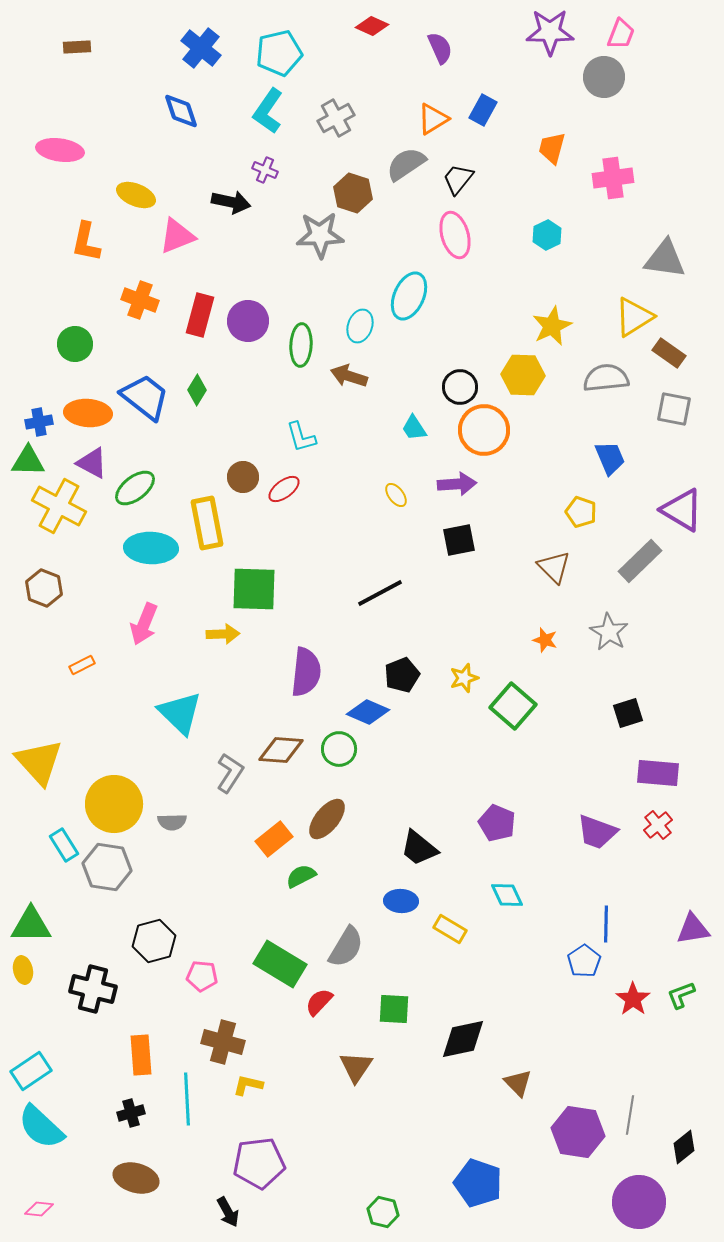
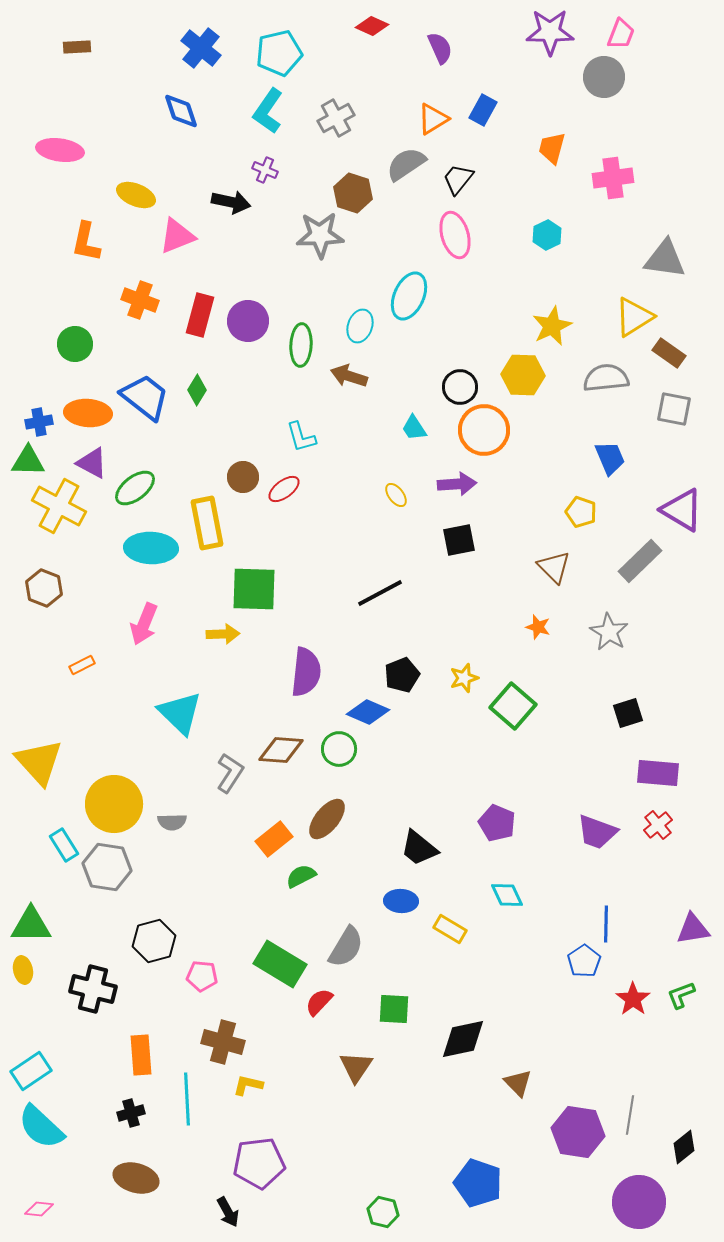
orange star at (545, 640): moved 7 px left, 13 px up
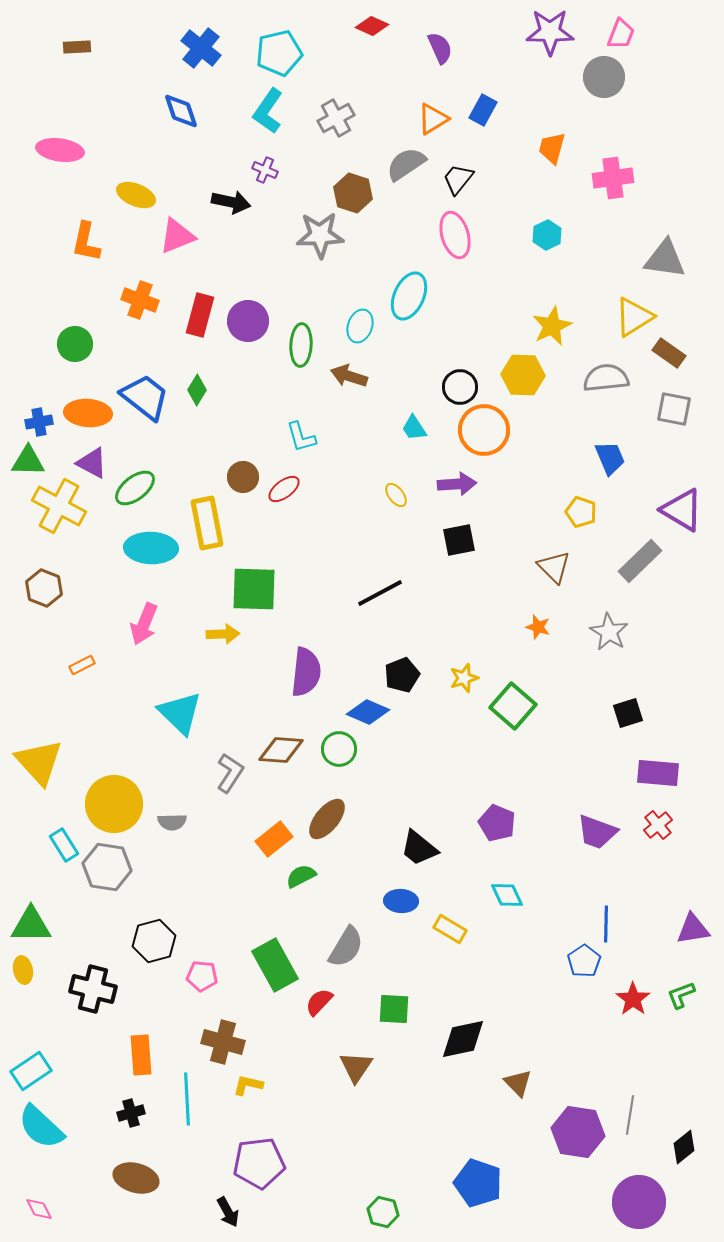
green rectangle at (280, 964): moved 5 px left, 1 px down; rotated 30 degrees clockwise
pink diamond at (39, 1209): rotated 56 degrees clockwise
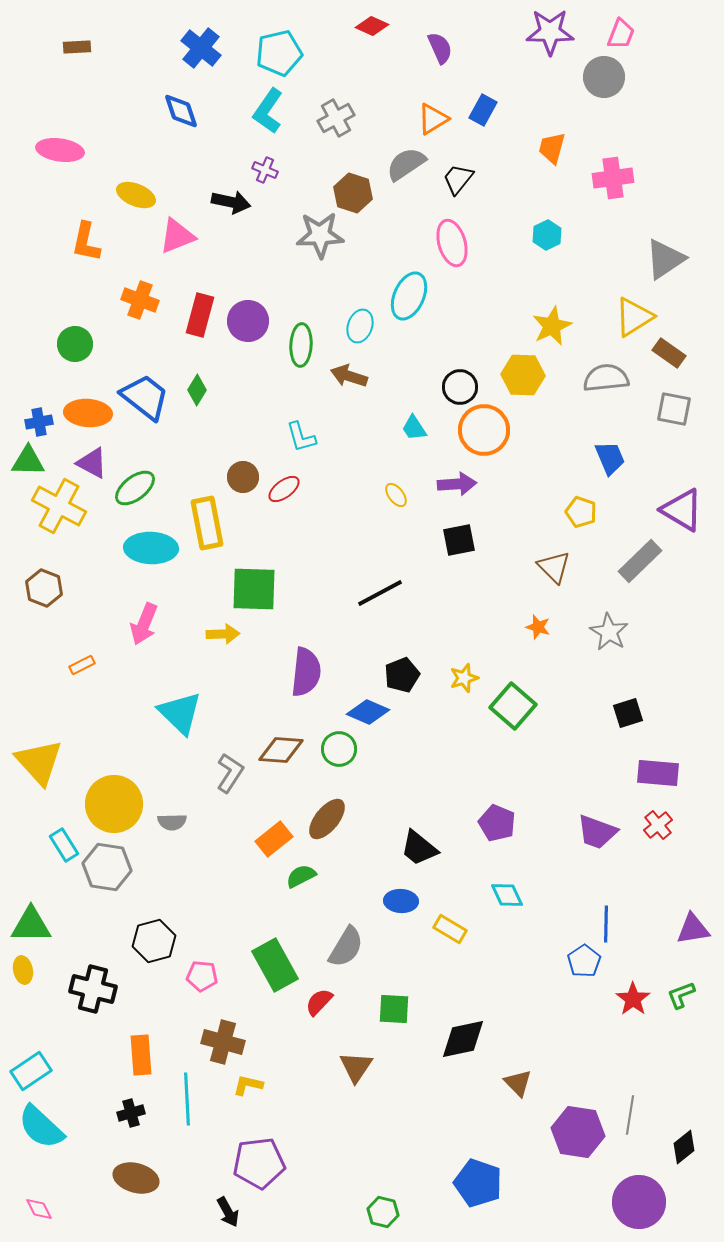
pink ellipse at (455, 235): moved 3 px left, 8 px down
gray triangle at (665, 259): rotated 42 degrees counterclockwise
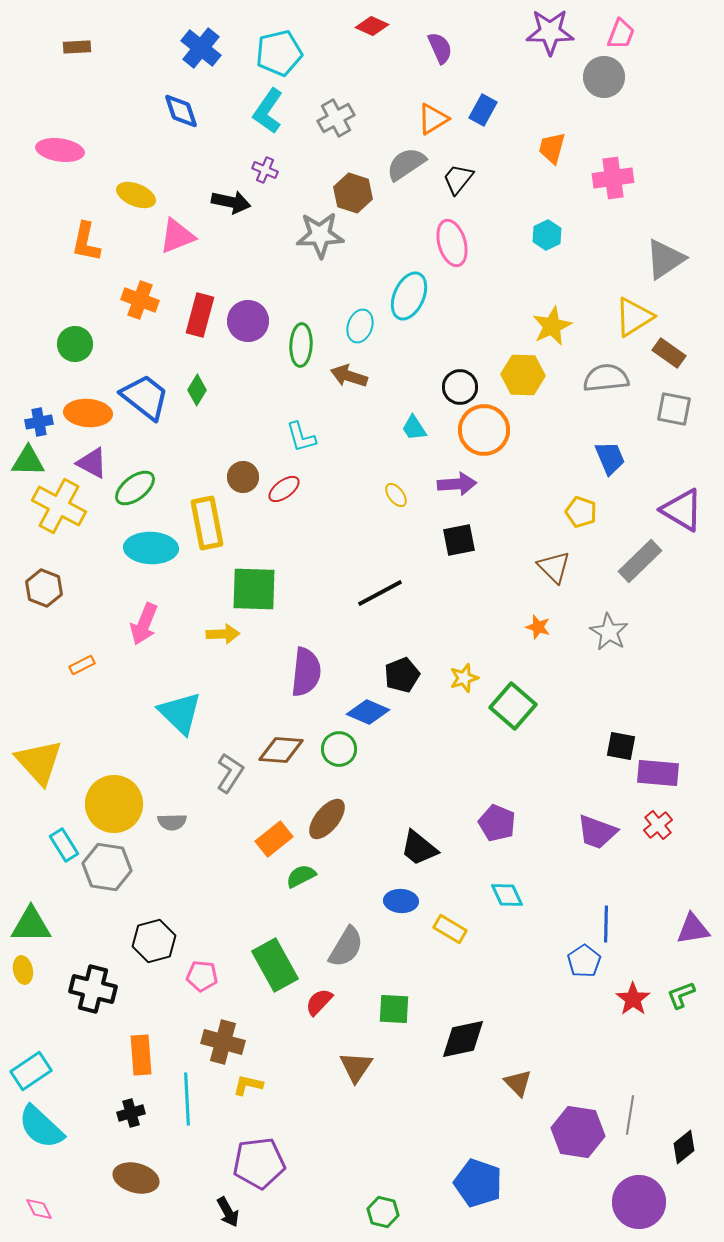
black square at (628, 713): moved 7 px left, 33 px down; rotated 28 degrees clockwise
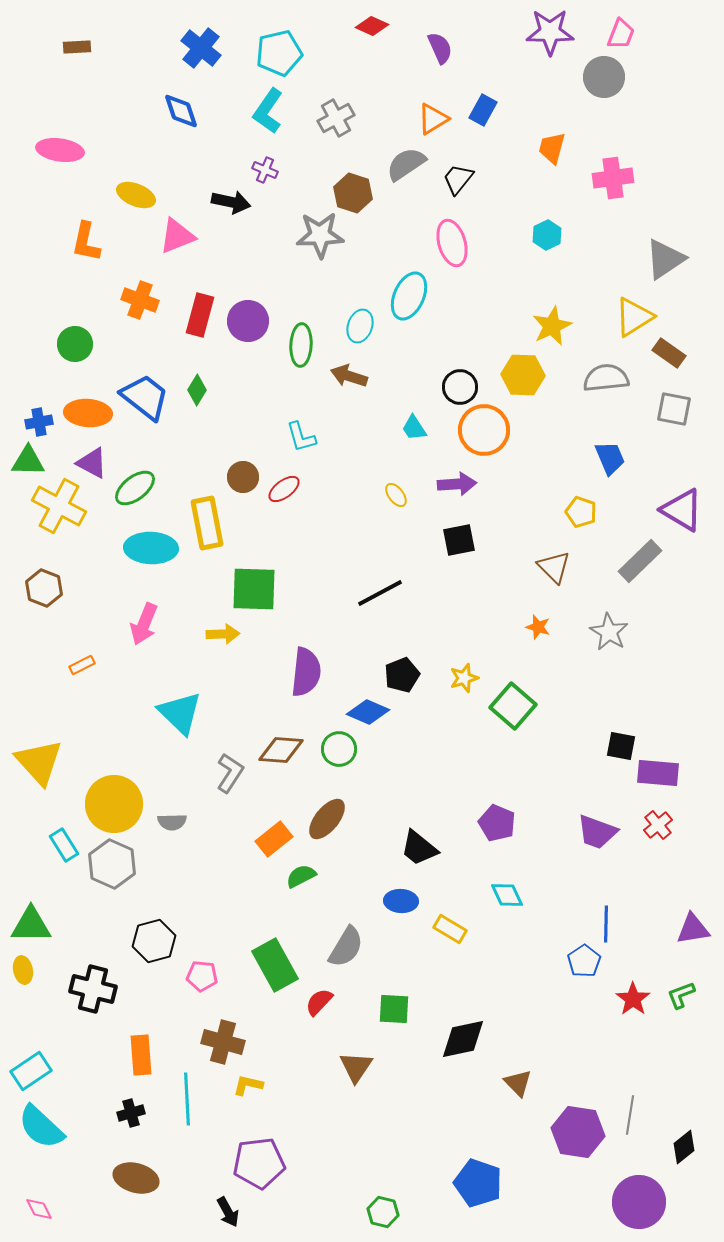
gray hexagon at (107, 867): moved 5 px right, 3 px up; rotated 15 degrees clockwise
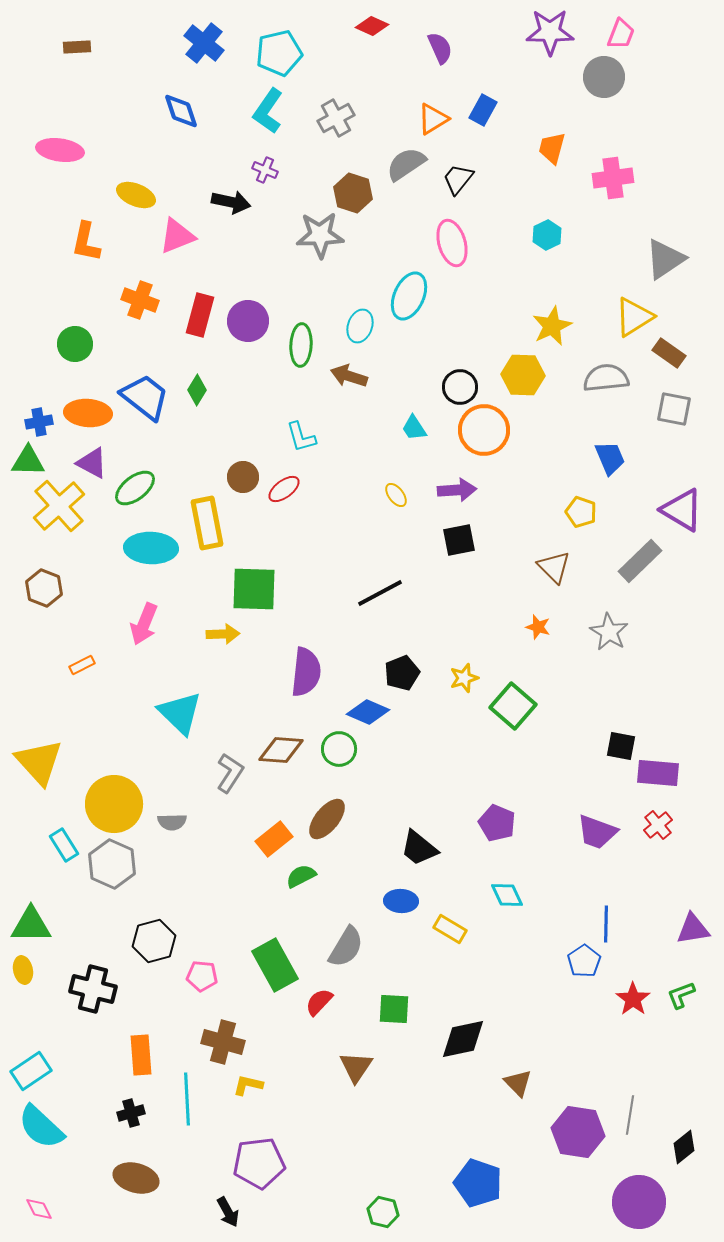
blue cross at (201, 48): moved 3 px right, 5 px up
purple arrow at (457, 484): moved 6 px down
yellow cross at (59, 506): rotated 20 degrees clockwise
black pentagon at (402, 675): moved 2 px up
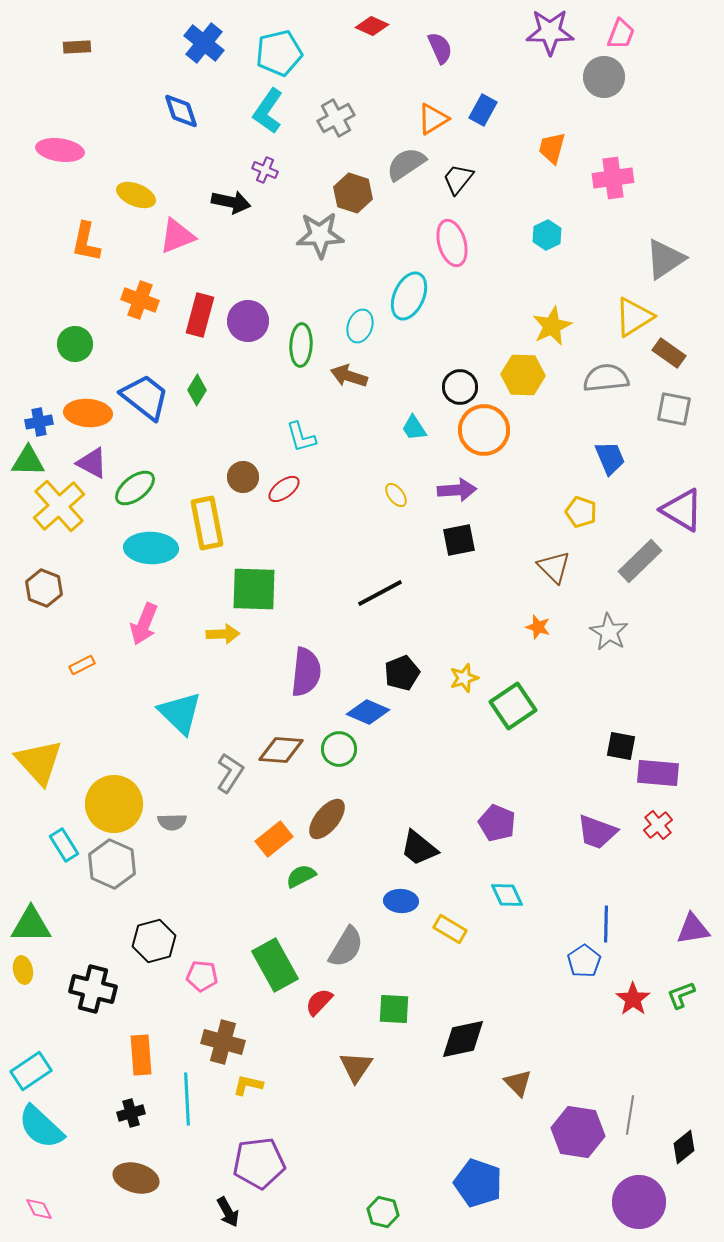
green square at (513, 706): rotated 15 degrees clockwise
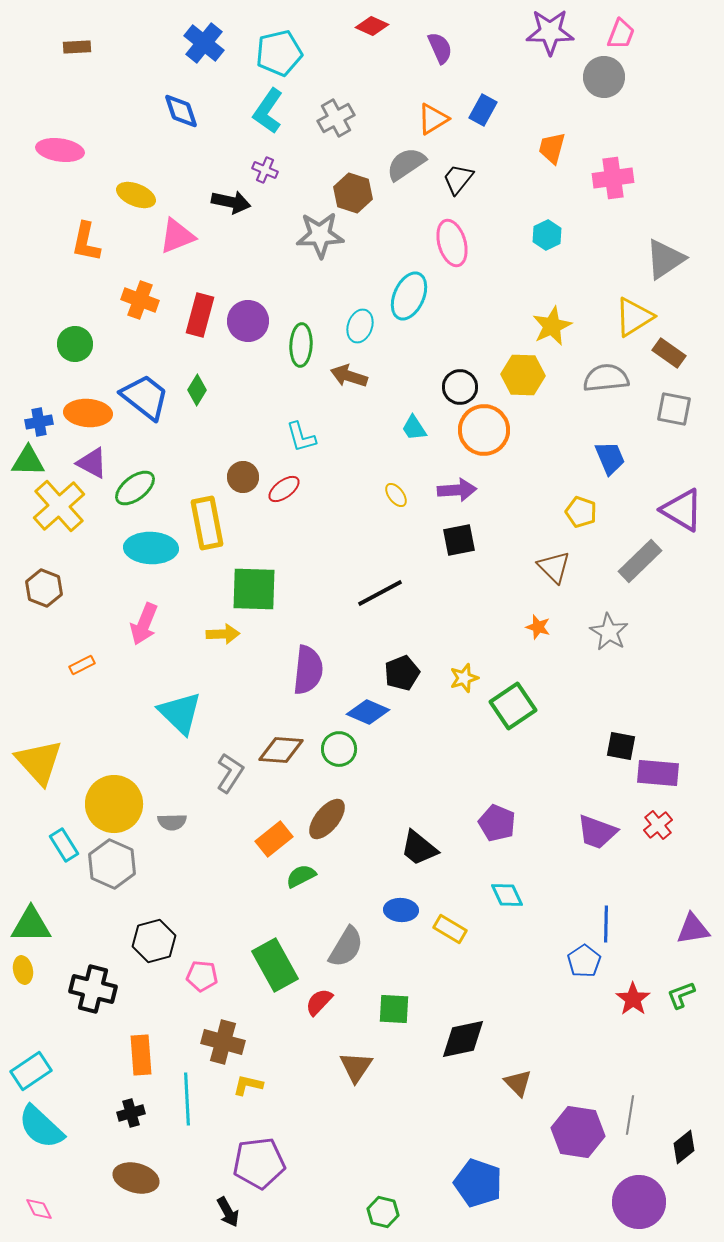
purple semicircle at (306, 672): moved 2 px right, 2 px up
blue ellipse at (401, 901): moved 9 px down
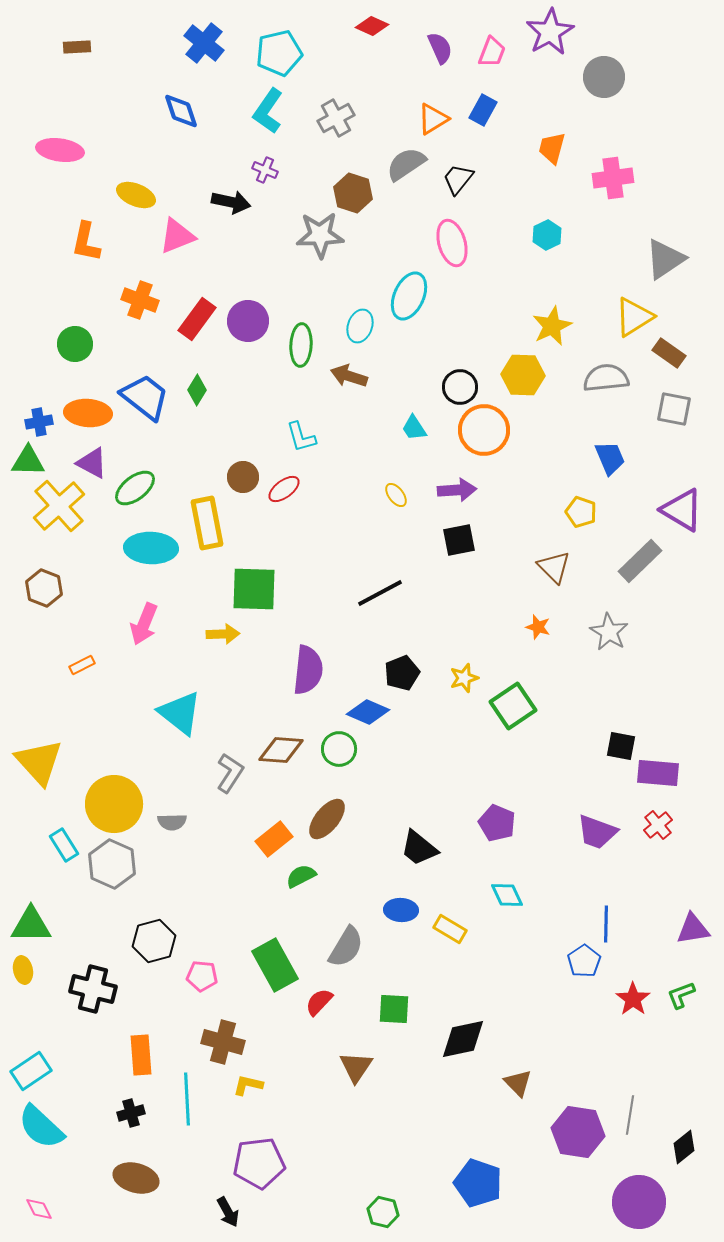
purple star at (550, 32): rotated 30 degrees counterclockwise
pink trapezoid at (621, 34): moved 129 px left, 18 px down
red rectangle at (200, 315): moved 3 px left, 4 px down; rotated 21 degrees clockwise
cyan triangle at (180, 713): rotated 6 degrees counterclockwise
